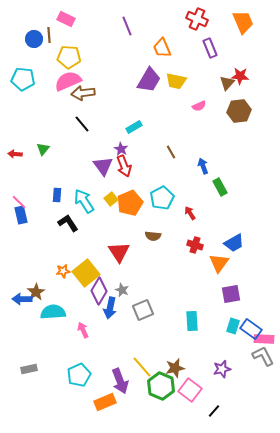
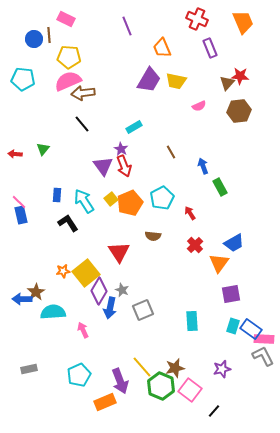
red cross at (195, 245): rotated 28 degrees clockwise
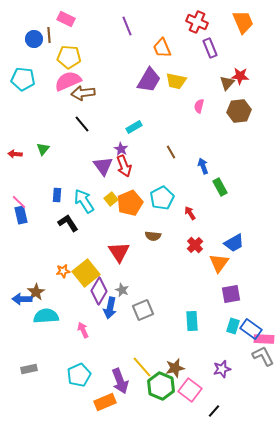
red cross at (197, 19): moved 3 px down
pink semicircle at (199, 106): rotated 128 degrees clockwise
cyan semicircle at (53, 312): moved 7 px left, 4 px down
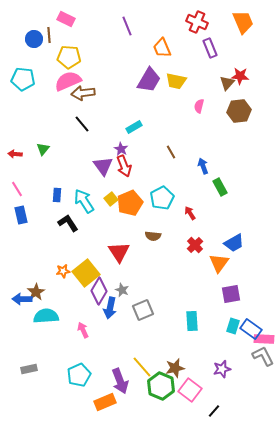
pink line at (19, 202): moved 2 px left, 13 px up; rotated 14 degrees clockwise
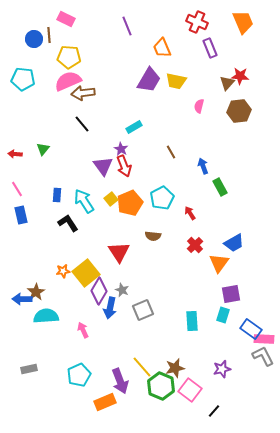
cyan rectangle at (233, 326): moved 10 px left, 11 px up
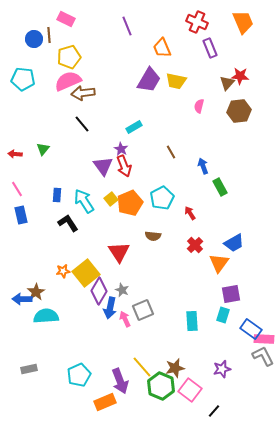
yellow pentagon at (69, 57): rotated 20 degrees counterclockwise
pink arrow at (83, 330): moved 42 px right, 11 px up
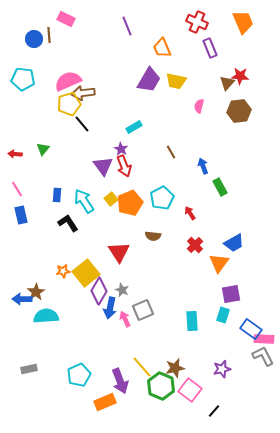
yellow pentagon at (69, 57): moved 47 px down
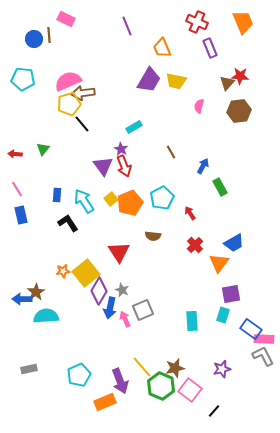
blue arrow at (203, 166): rotated 49 degrees clockwise
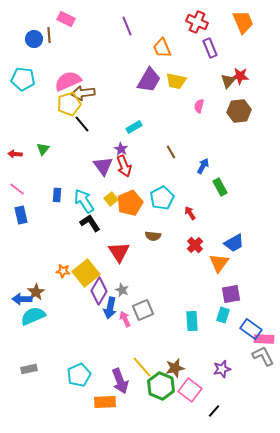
brown triangle at (227, 83): moved 1 px right, 2 px up
pink line at (17, 189): rotated 21 degrees counterclockwise
black L-shape at (68, 223): moved 22 px right
orange star at (63, 271): rotated 16 degrees clockwise
cyan semicircle at (46, 316): moved 13 px left; rotated 20 degrees counterclockwise
orange rectangle at (105, 402): rotated 20 degrees clockwise
